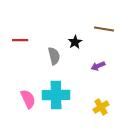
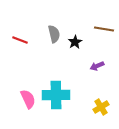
red line: rotated 21 degrees clockwise
gray semicircle: moved 22 px up
purple arrow: moved 1 px left
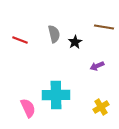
brown line: moved 2 px up
pink semicircle: moved 9 px down
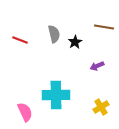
pink semicircle: moved 3 px left, 4 px down
